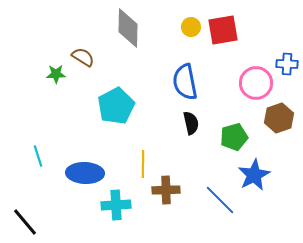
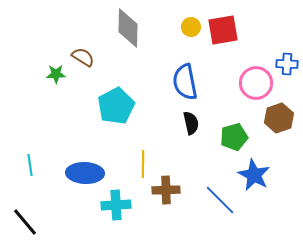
cyan line: moved 8 px left, 9 px down; rotated 10 degrees clockwise
blue star: rotated 16 degrees counterclockwise
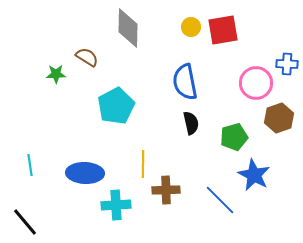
brown semicircle: moved 4 px right
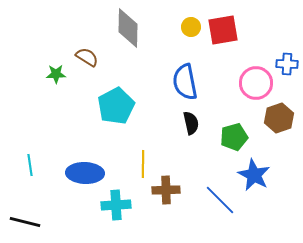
black line: rotated 36 degrees counterclockwise
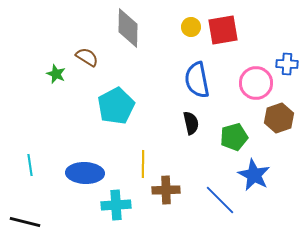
green star: rotated 24 degrees clockwise
blue semicircle: moved 12 px right, 2 px up
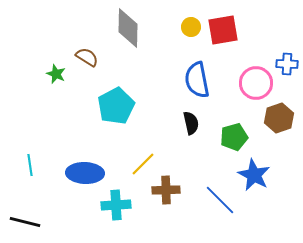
yellow line: rotated 44 degrees clockwise
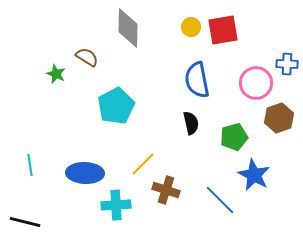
brown cross: rotated 20 degrees clockwise
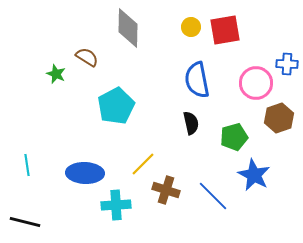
red square: moved 2 px right
cyan line: moved 3 px left
blue line: moved 7 px left, 4 px up
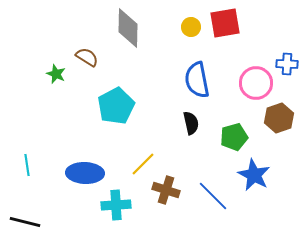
red square: moved 7 px up
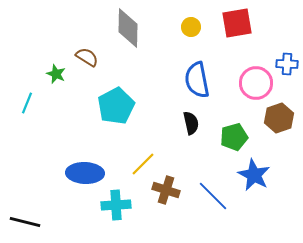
red square: moved 12 px right
cyan line: moved 62 px up; rotated 30 degrees clockwise
